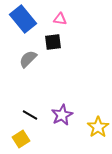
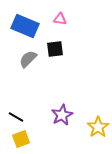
blue rectangle: moved 2 px right, 7 px down; rotated 28 degrees counterclockwise
black square: moved 2 px right, 7 px down
black line: moved 14 px left, 2 px down
yellow square: rotated 12 degrees clockwise
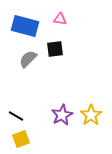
blue rectangle: rotated 8 degrees counterclockwise
black line: moved 1 px up
yellow star: moved 7 px left, 12 px up
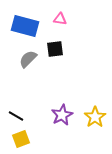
yellow star: moved 4 px right, 2 px down
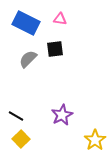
blue rectangle: moved 1 px right, 3 px up; rotated 12 degrees clockwise
yellow star: moved 23 px down
yellow square: rotated 24 degrees counterclockwise
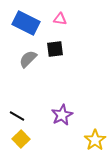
black line: moved 1 px right
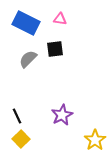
black line: rotated 35 degrees clockwise
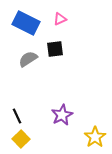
pink triangle: rotated 32 degrees counterclockwise
gray semicircle: rotated 12 degrees clockwise
yellow star: moved 3 px up
